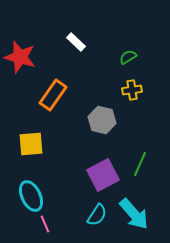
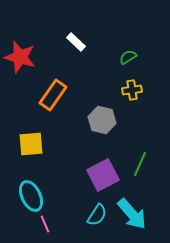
cyan arrow: moved 2 px left
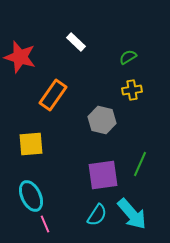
purple square: rotated 20 degrees clockwise
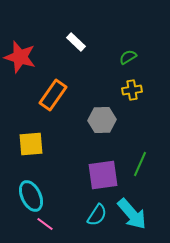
gray hexagon: rotated 16 degrees counterclockwise
pink line: rotated 30 degrees counterclockwise
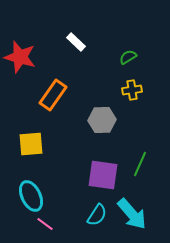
purple square: rotated 16 degrees clockwise
